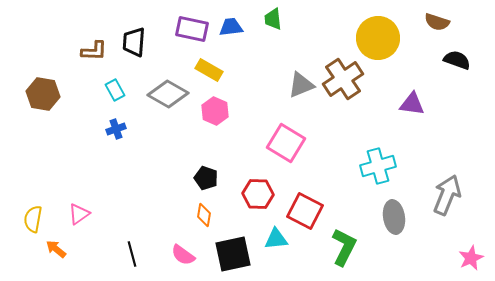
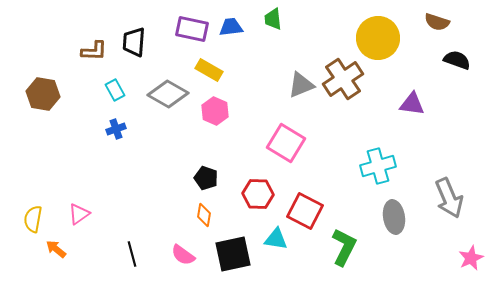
gray arrow: moved 2 px right, 3 px down; rotated 135 degrees clockwise
cyan triangle: rotated 15 degrees clockwise
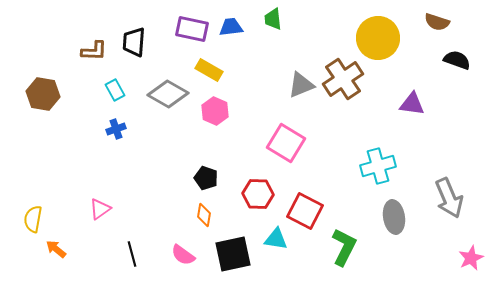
pink triangle: moved 21 px right, 5 px up
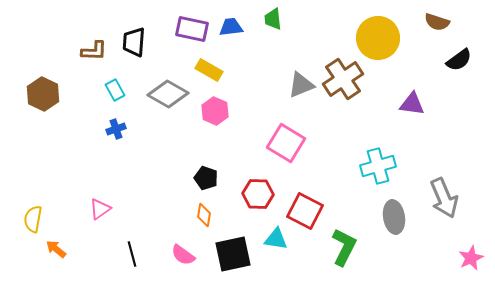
black semicircle: moved 2 px right; rotated 124 degrees clockwise
brown hexagon: rotated 16 degrees clockwise
gray arrow: moved 5 px left
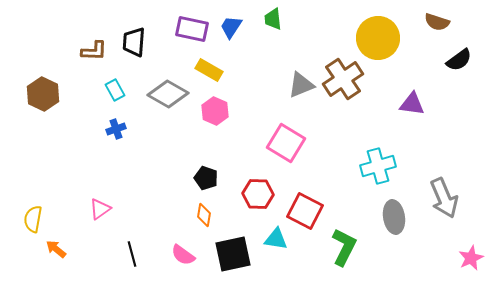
blue trapezoid: rotated 50 degrees counterclockwise
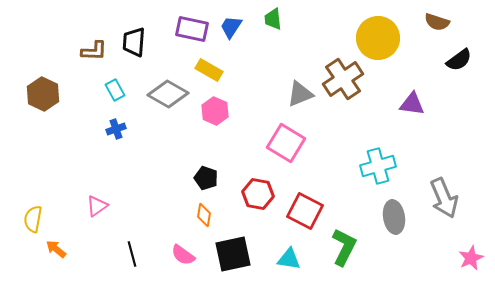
gray triangle: moved 1 px left, 9 px down
red hexagon: rotated 8 degrees clockwise
pink triangle: moved 3 px left, 3 px up
cyan triangle: moved 13 px right, 20 px down
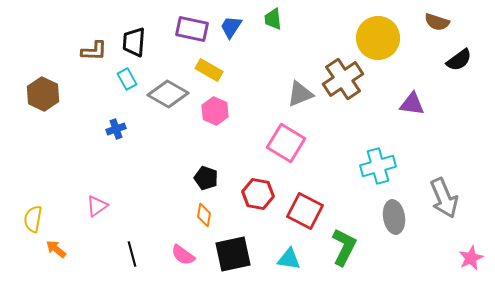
cyan rectangle: moved 12 px right, 11 px up
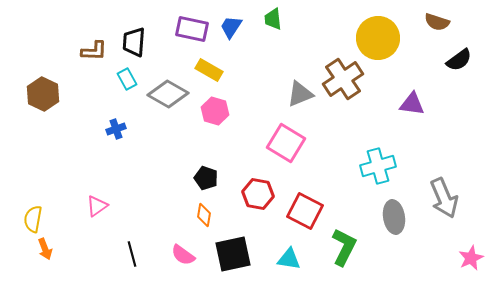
pink hexagon: rotated 8 degrees counterclockwise
orange arrow: moved 11 px left; rotated 150 degrees counterclockwise
